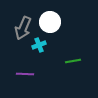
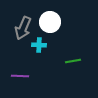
cyan cross: rotated 24 degrees clockwise
purple line: moved 5 px left, 2 px down
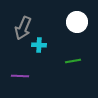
white circle: moved 27 px right
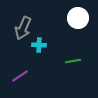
white circle: moved 1 px right, 4 px up
purple line: rotated 36 degrees counterclockwise
